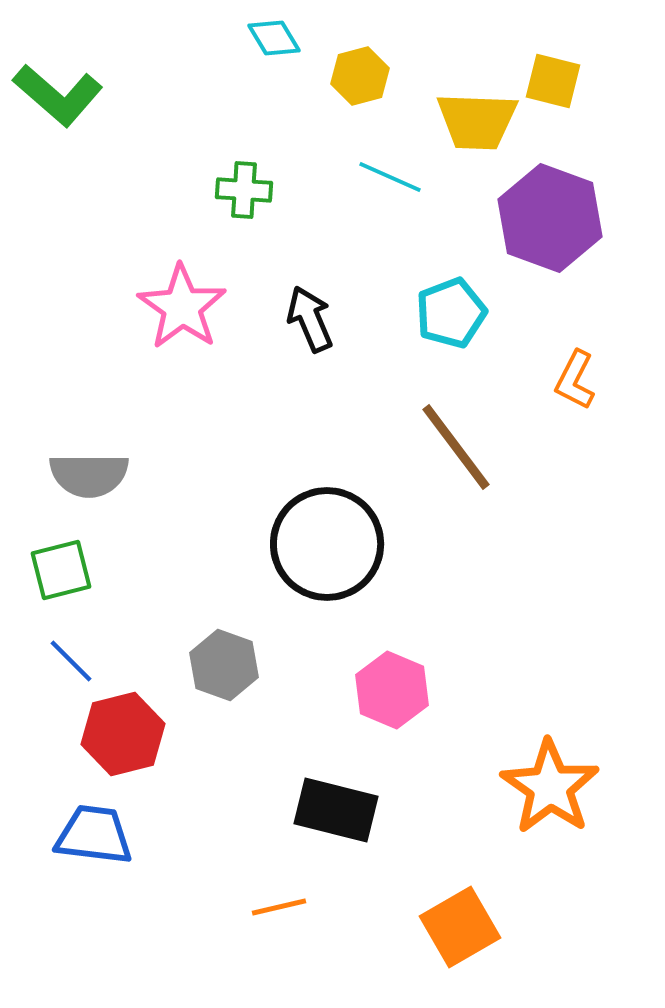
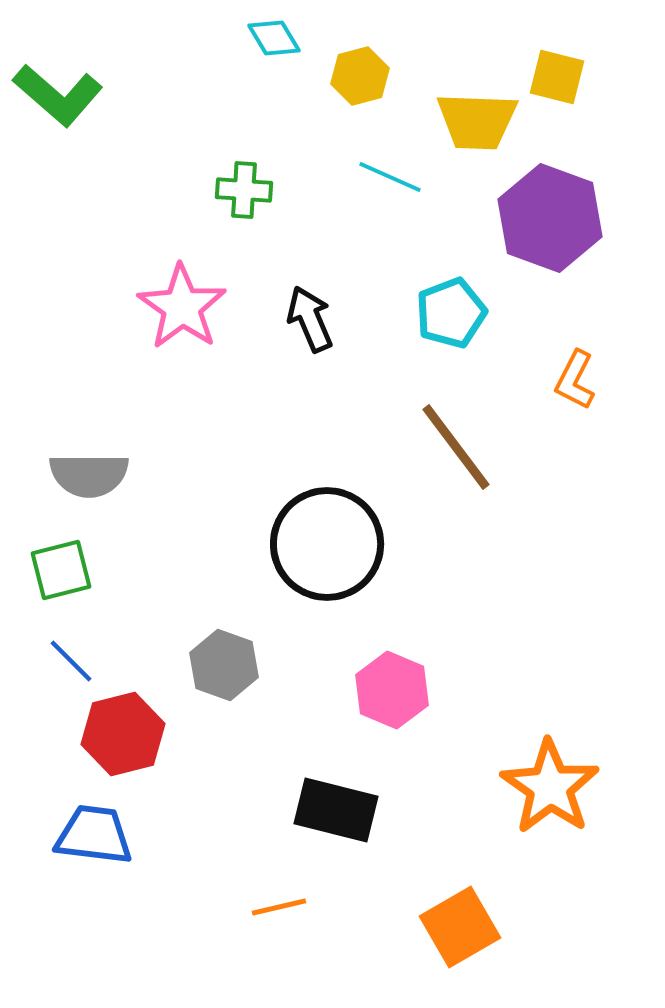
yellow square: moved 4 px right, 4 px up
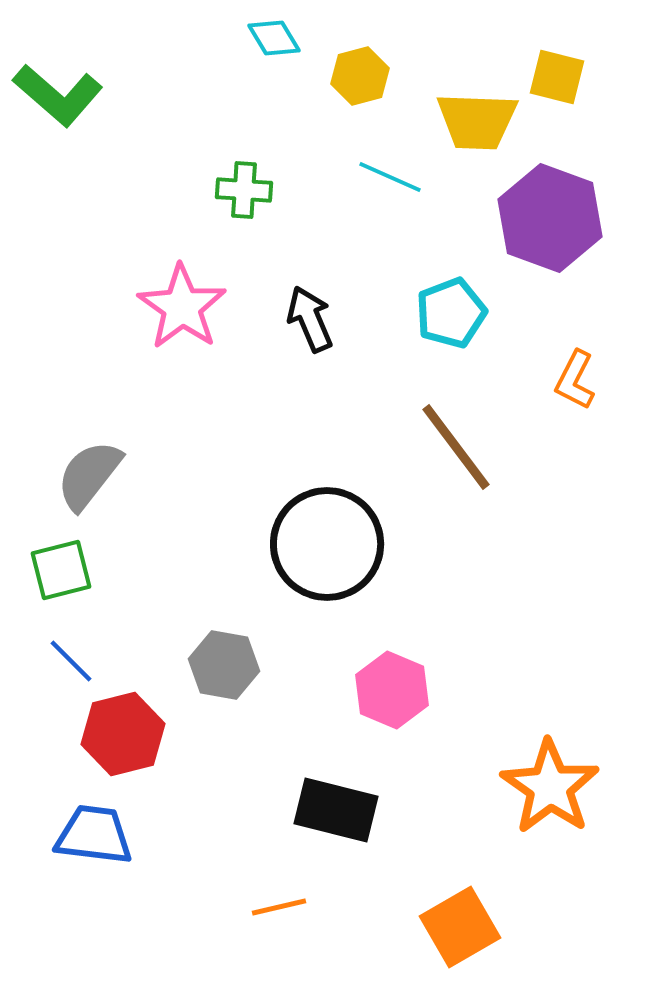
gray semicircle: rotated 128 degrees clockwise
gray hexagon: rotated 10 degrees counterclockwise
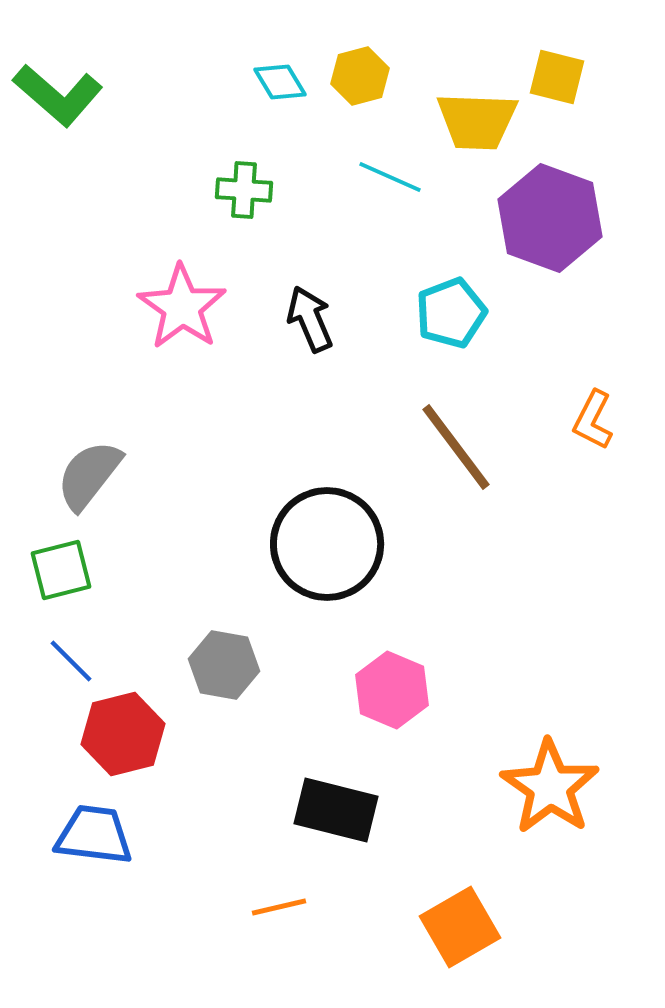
cyan diamond: moved 6 px right, 44 px down
orange L-shape: moved 18 px right, 40 px down
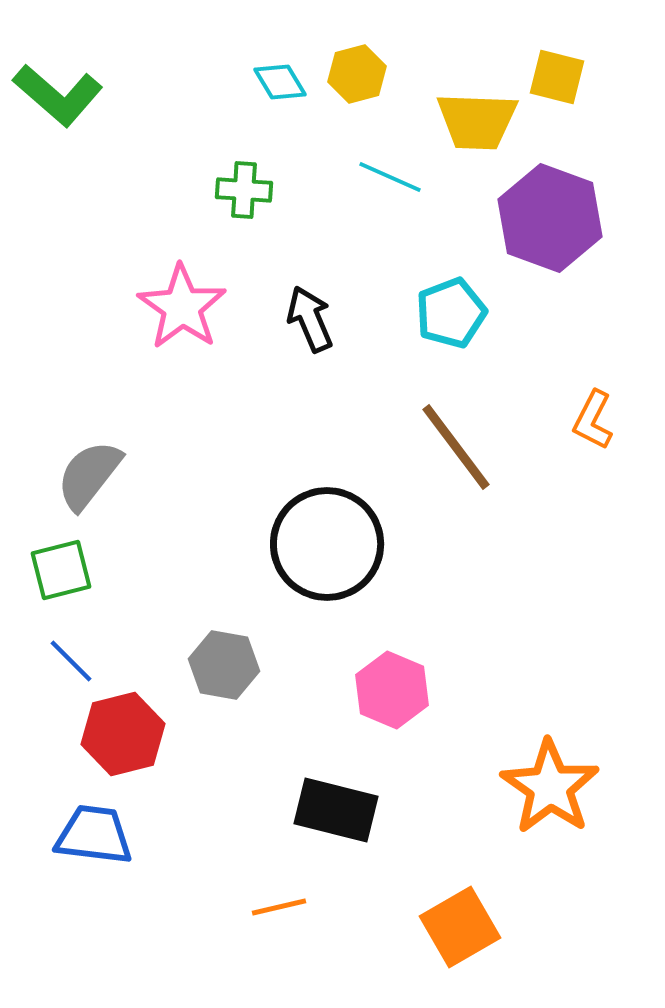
yellow hexagon: moved 3 px left, 2 px up
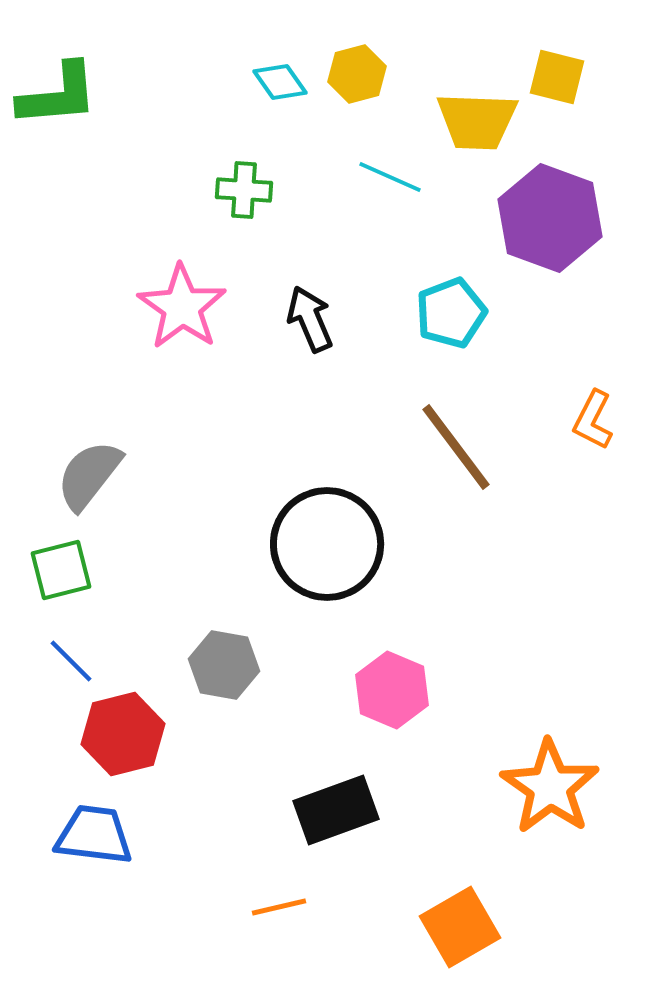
cyan diamond: rotated 4 degrees counterclockwise
green L-shape: rotated 46 degrees counterclockwise
black rectangle: rotated 34 degrees counterclockwise
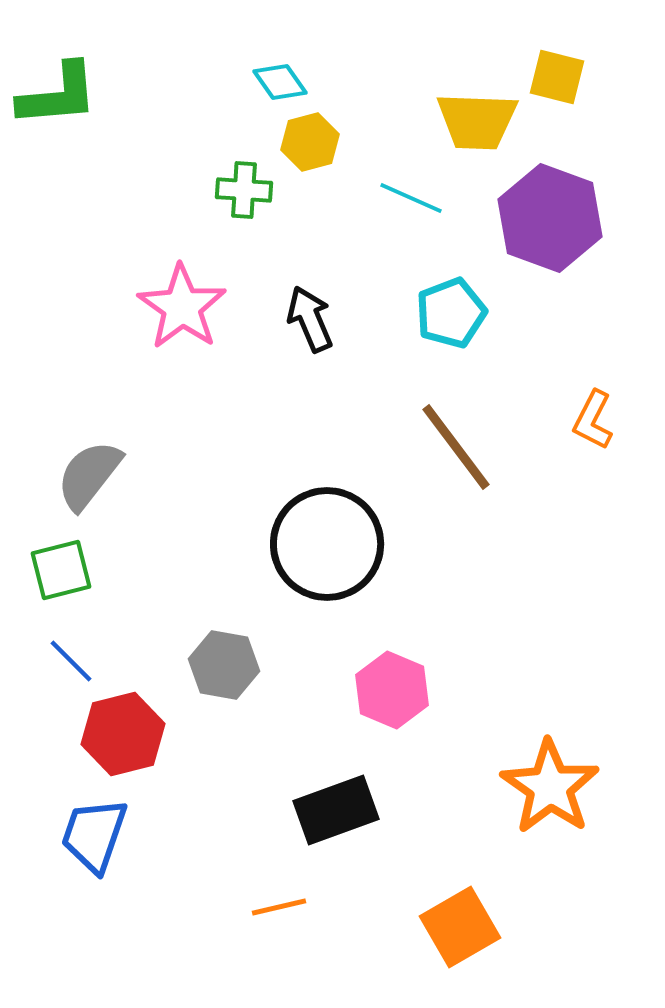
yellow hexagon: moved 47 px left, 68 px down
cyan line: moved 21 px right, 21 px down
blue trapezoid: rotated 78 degrees counterclockwise
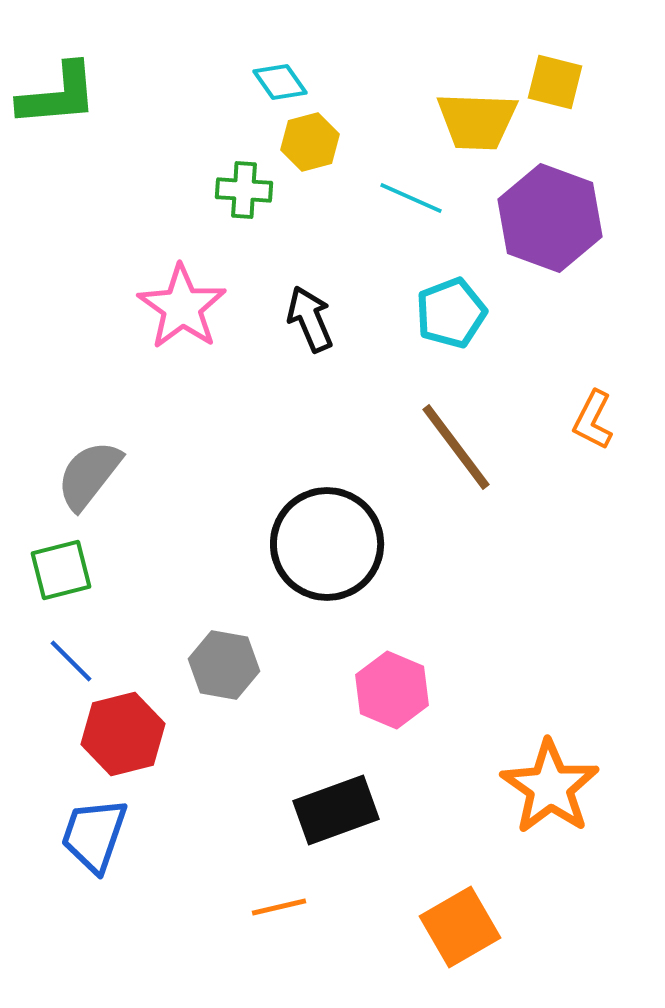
yellow square: moved 2 px left, 5 px down
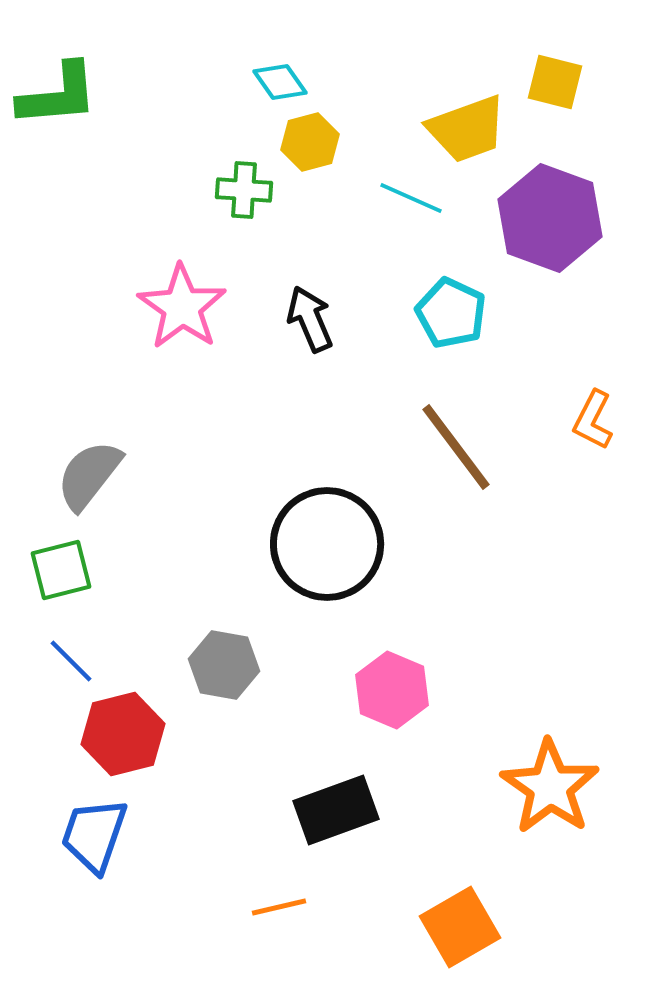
yellow trapezoid: moved 10 px left, 8 px down; rotated 22 degrees counterclockwise
cyan pentagon: rotated 26 degrees counterclockwise
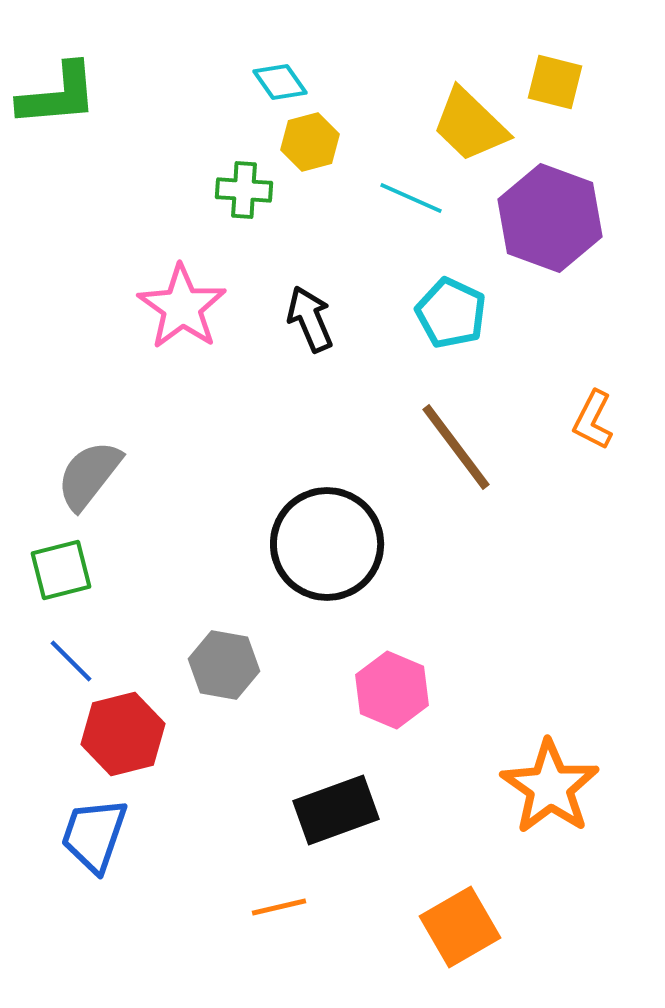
yellow trapezoid: moved 3 px right, 4 px up; rotated 64 degrees clockwise
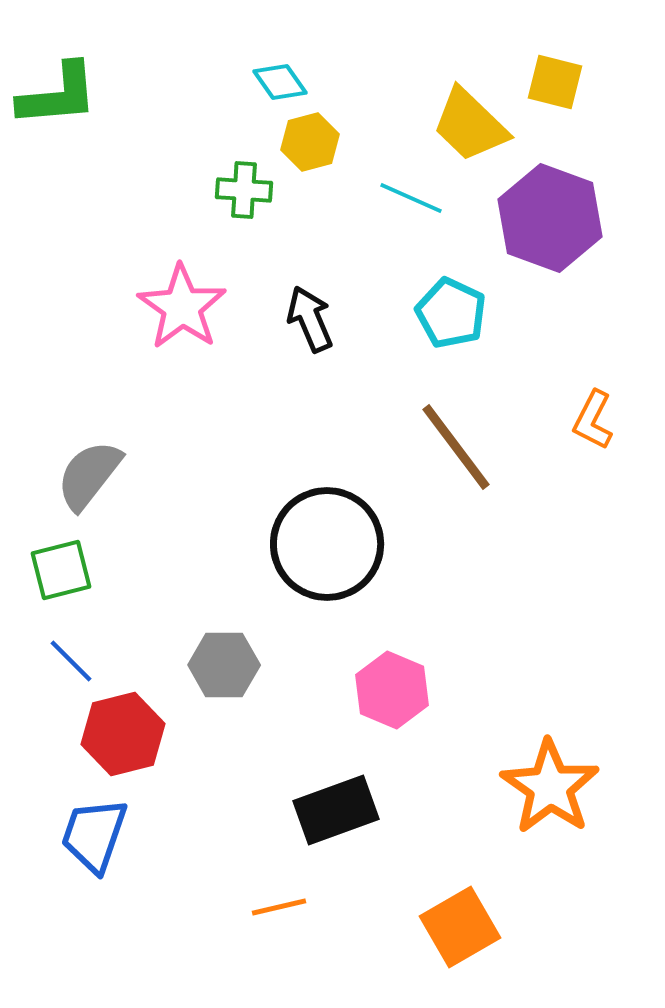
gray hexagon: rotated 10 degrees counterclockwise
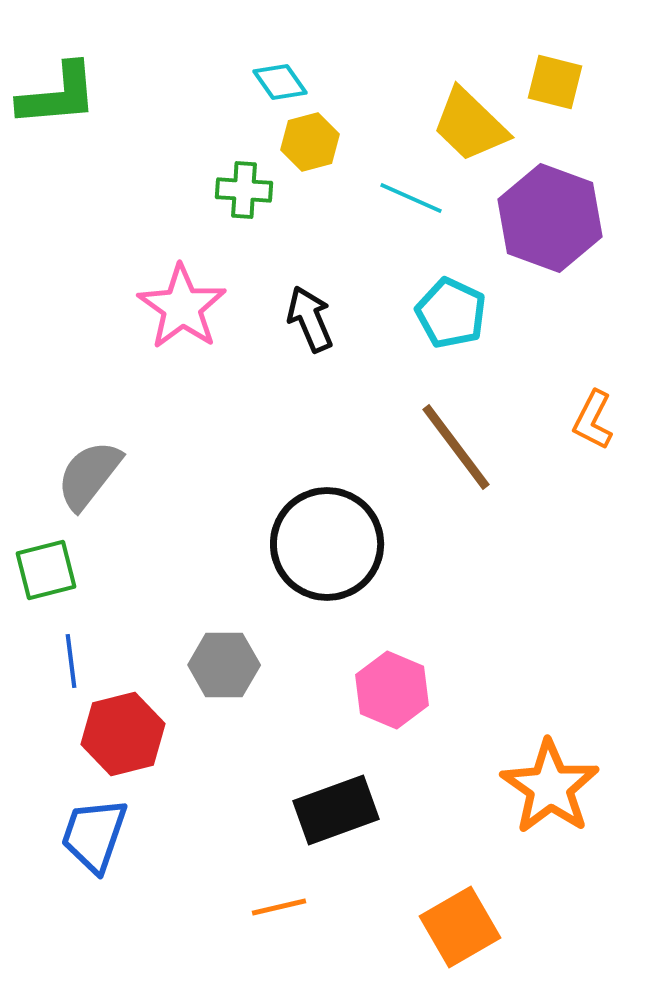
green square: moved 15 px left
blue line: rotated 38 degrees clockwise
